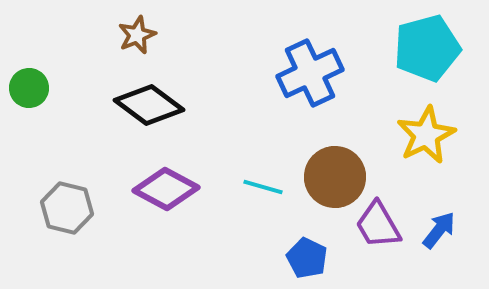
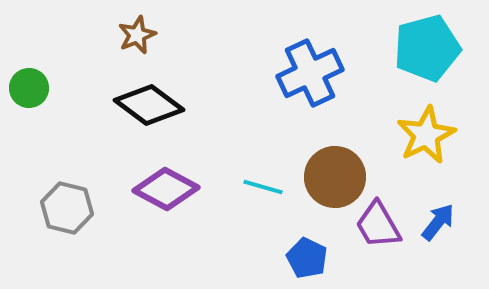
blue arrow: moved 1 px left, 8 px up
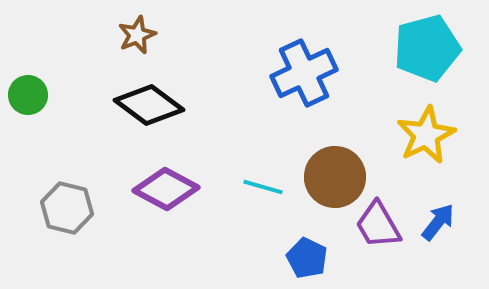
blue cross: moved 6 px left
green circle: moved 1 px left, 7 px down
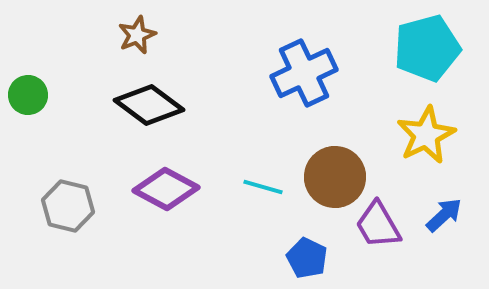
gray hexagon: moved 1 px right, 2 px up
blue arrow: moved 6 px right, 7 px up; rotated 9 degrees clockwise
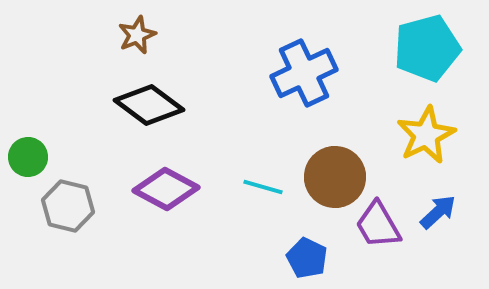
green circle: moved 62 px down
blue arrow: moved 6 px left, 3 px up
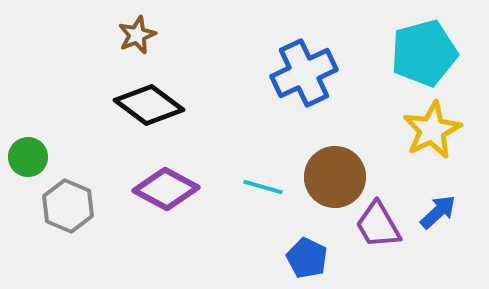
cyan pentagon: moved 3 px left, 5 px down
yellow star: moved 6 px right, 5 px up
gray hexagon: rotated 9 degrees clockwise
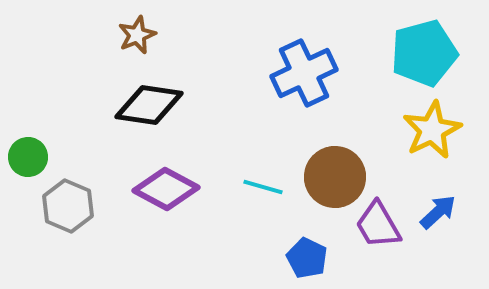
black diamond: rotated 28 degrees counterclockwise
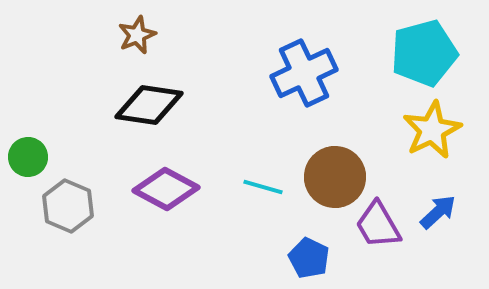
blue pentagon: moved 2 px right
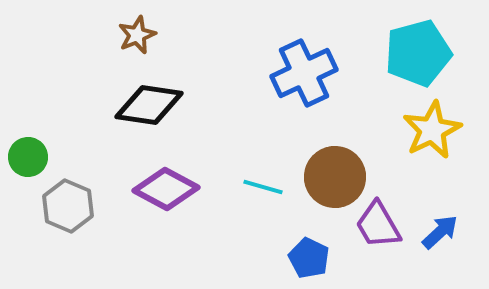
cyan pentagon: moved 6 px left
blue arrow: moved 2 px right, 20 px down
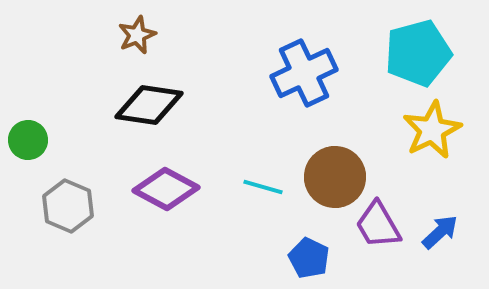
green circle: moved 17 px up
